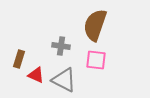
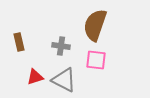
brown rectangle: moved 17 px up; rotated 30 degrees counterclockwise
red triangle: moved 1 px left, 2 px down; rotated 42 degrees counterclockwise
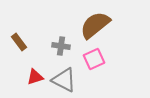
brown semicircle: rotated 32 degrees clockwise
brown rectangle: rotated 24 degrees counterclockwise
pink square: moved 2 px left, 1 px up; rotated 30 degrees counterclockwise
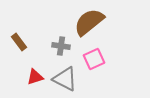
brown semicircle: moved 6 px left, 3 px up
gray triangle: moved 1 px right, 1 px up
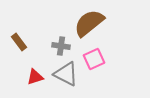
brown semicircle: moved 1 px down
gray triangle: moved 1 px right, 5 px up
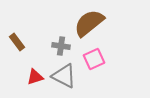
brown rectangle: moved 2 px left
gray triangle: moved 2 px left, 2 px down
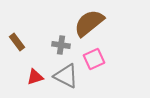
gray cross: moved 1 px up
gray triangle: moved 2 px right
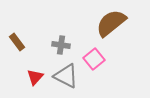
brown semicircle: moved 22 px right
pink square: rotated 15 degrees counterclockwise
red triangle: rotated 30 degrees counterclockwise
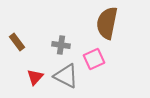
brown semicircle: moved 4 px left; rotated 40 degrees counterclockwise
pink square: rotated 15 degrees clockwise
